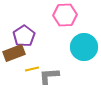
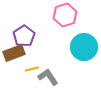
pink hexagon: rotated 15 degrees counterclockwise
gray L-shape: moved 1 px left, 1 px down; rotated 60 degrees clockwise
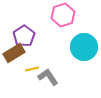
pink hexagon: moved 2 px left
brown rectangle: rotated 10 degrees counterclockwise
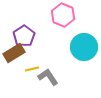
pink hexagon: rotated 20 degrees counterclockwise
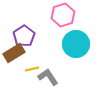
pink hexagon: rotated 20 degrees clockwise
cyan circle: moved 8 px left, 3 px up
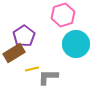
gray L-shape: rotated 55 degrees counterclockwise
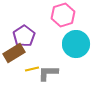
gray L-shape: moved 4 px up
